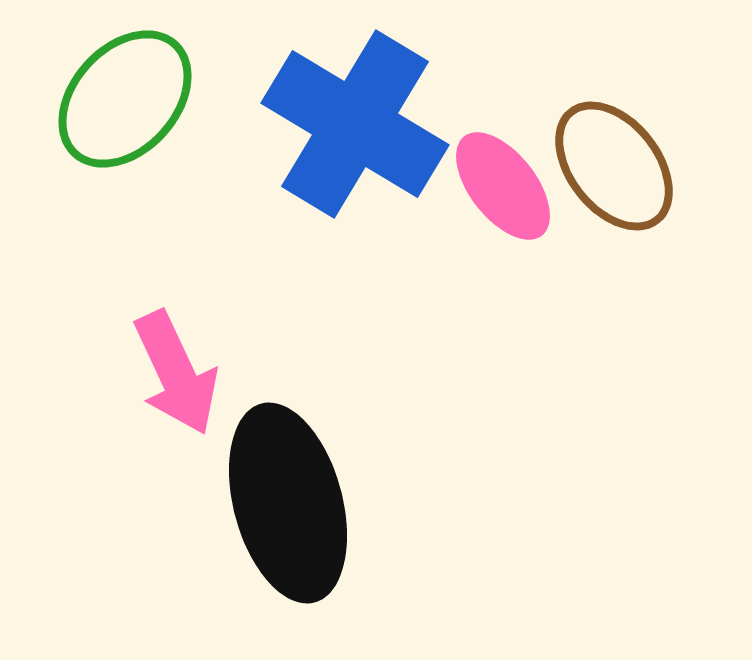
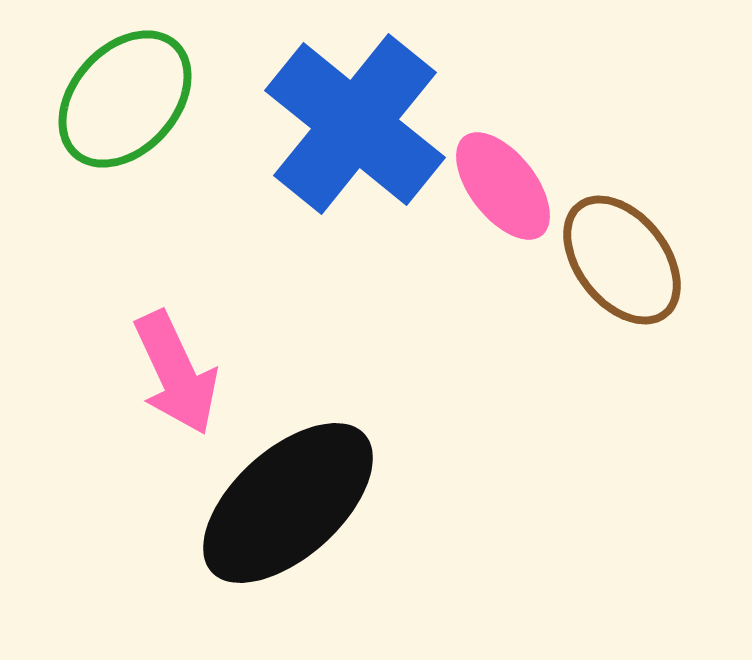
blue cross: rotated 8 degrees clockwise
brown ellipse: moved 8 px right, 94 px down
black ellipse: rotated 63 degrees clockwise
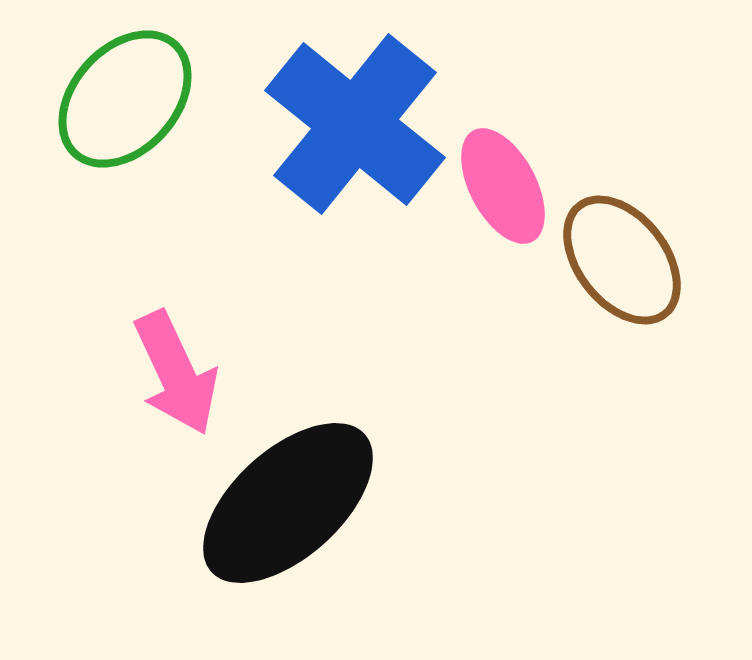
pink ellipse: rotated 10 degrees clockwise
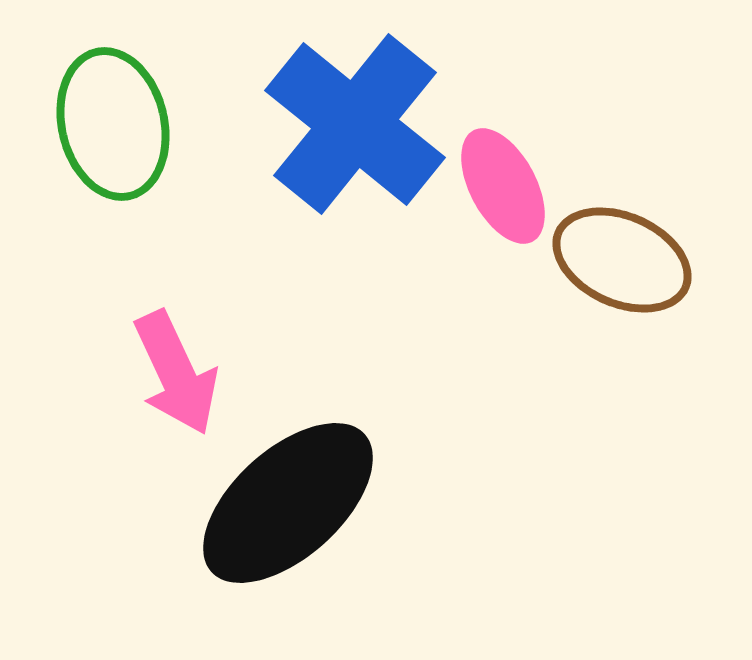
green ellipse: moved 12 px left, 25 px down; rotated 55 degrees counterclockwise
brown ellipse: rotated 28 degrees counterclockwise
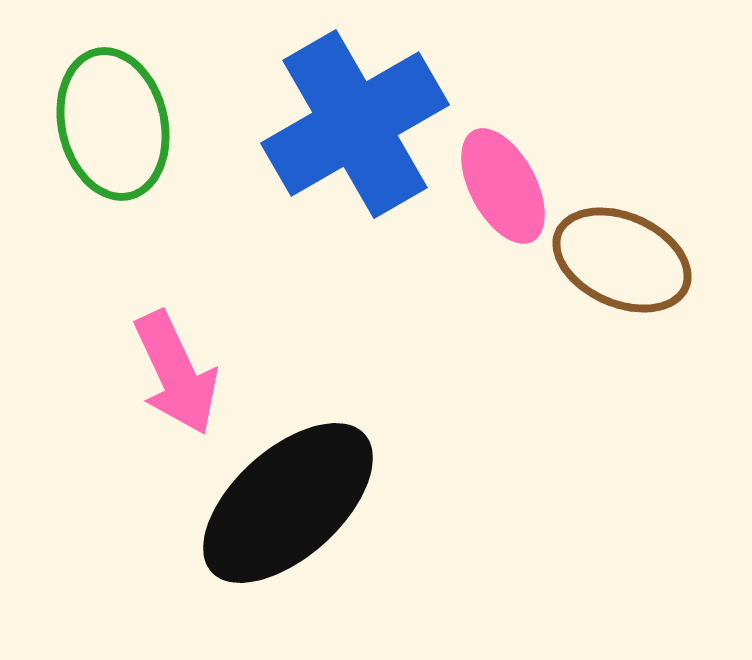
blue cross: rotated 21 degrees clockwise
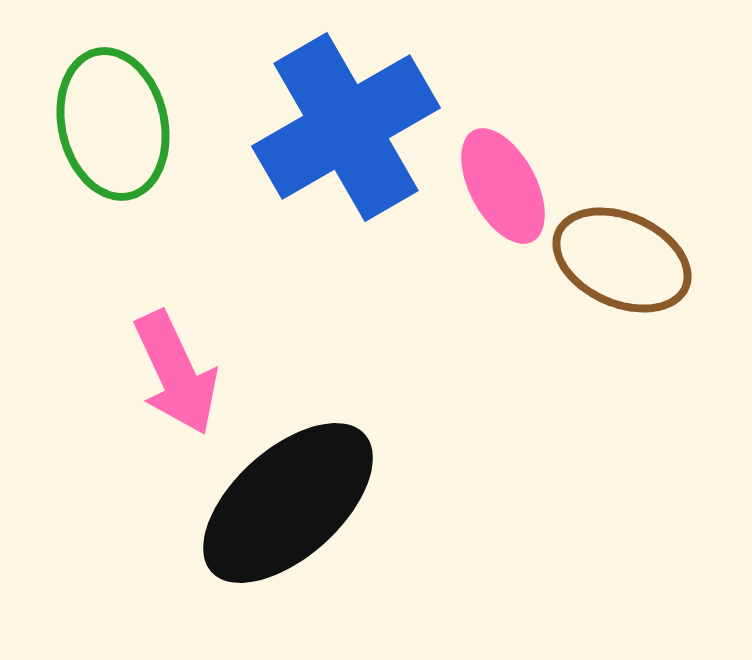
blue cross: moved 9 px left, 3 px down
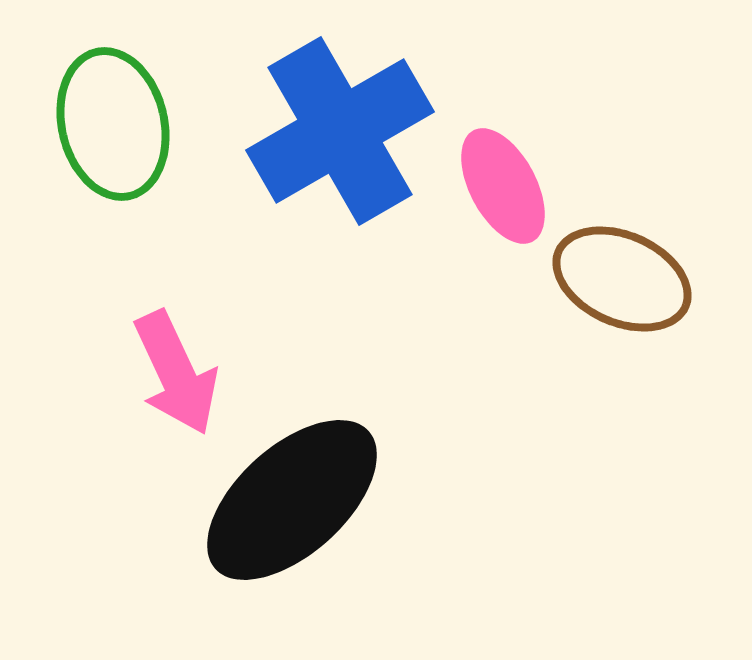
blue cross: moved 6 px left, 4 px down
brown ellipse: moved 19 px down
black ellipse: moved 4 px right, 3 px up
